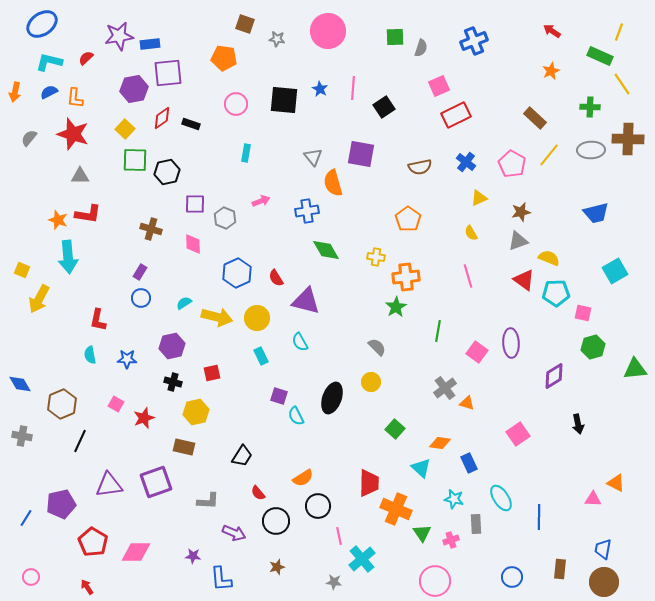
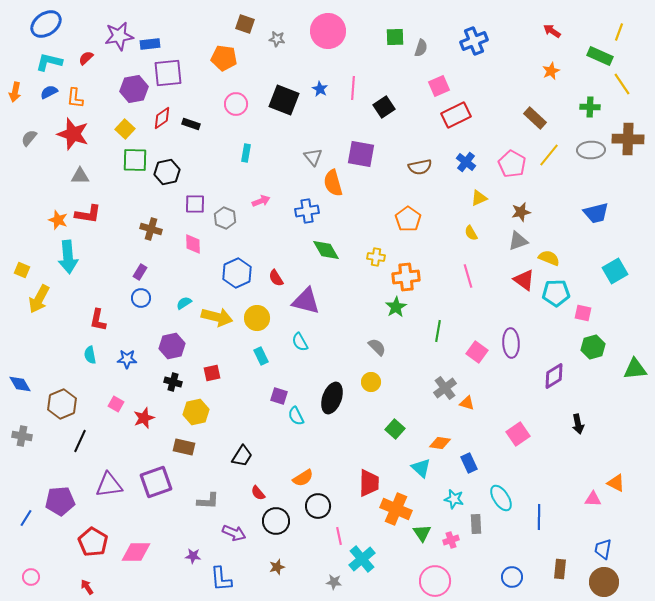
blue ellipse at (42, 24): moved 4 px right
black square at (284, 100): rotated 16 degrees clockwise
purple pentagon at (61, 504): moved 1 px left, 3 px up; rotated 8 degrees clockwise
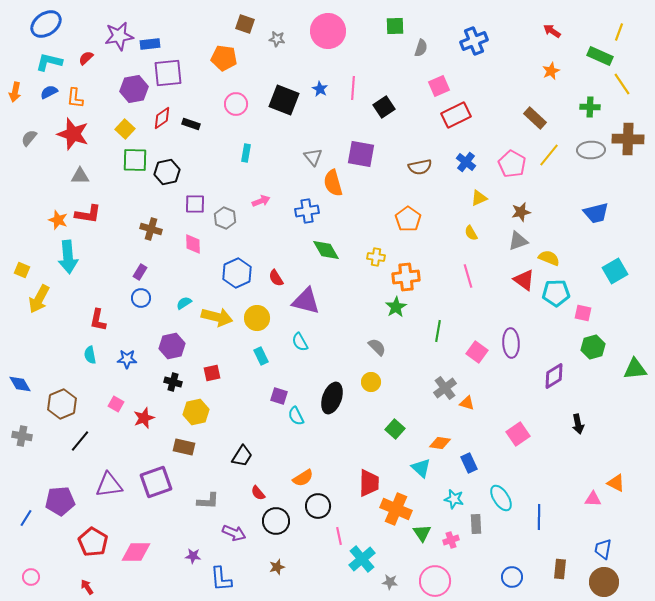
green square at (395, 37): moved 11 px up
black line at (80, 441): rotated 15 degrees clockwise
gray star at (334, 582): moved 56 px right
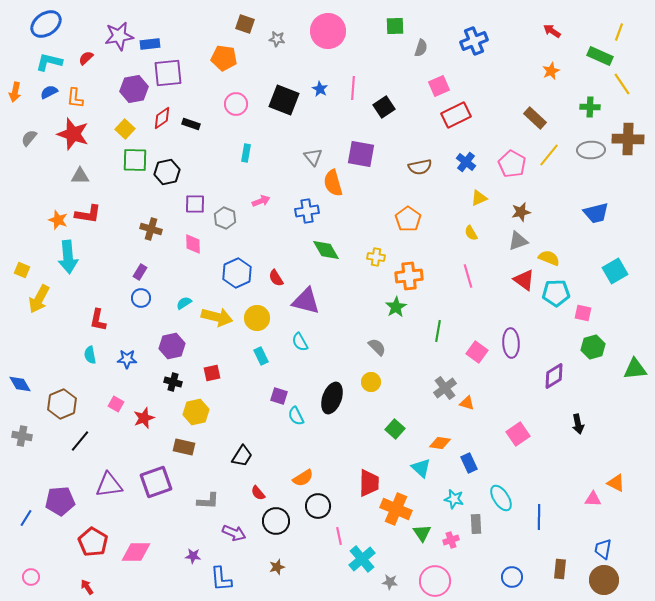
orange cross at (406, 277): moved 3 px right, 1 px up
brown circle at (604, 582): moved 2 px up
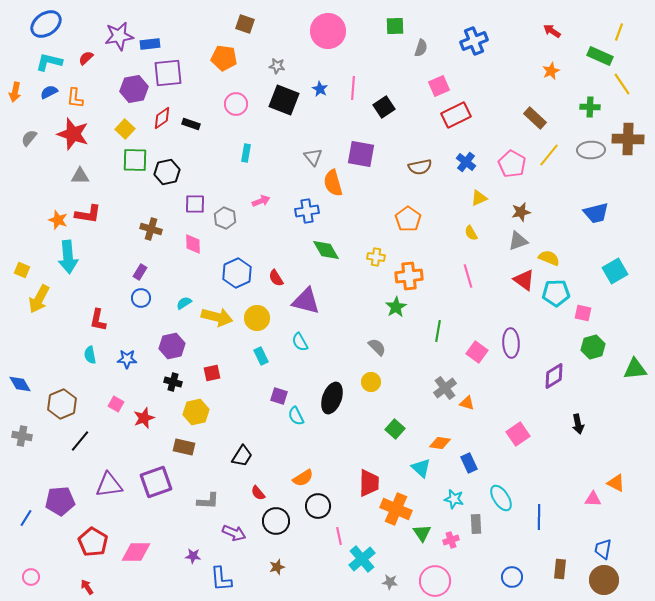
gray star at (277, 39): moved 27 px down
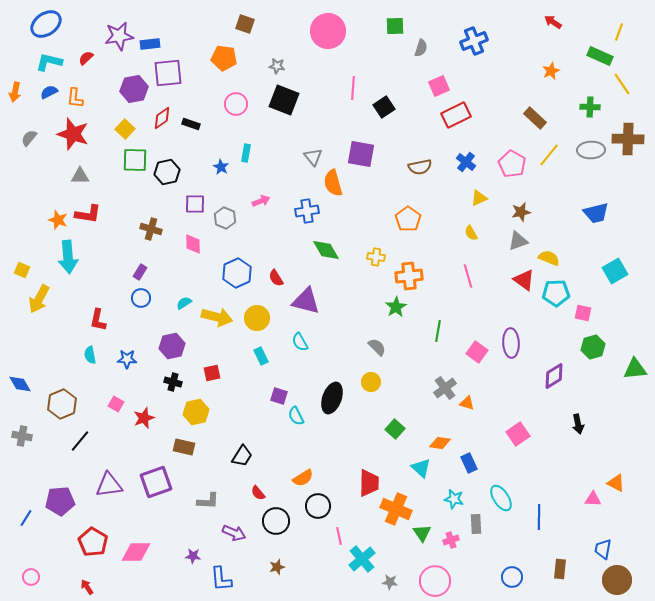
red arrow at (552, 31): moved 1 px right, 9 px up
blue star at (320, 89): moved 99 px left, 78 px down
brown circle at (604, 580): moved 13 px right
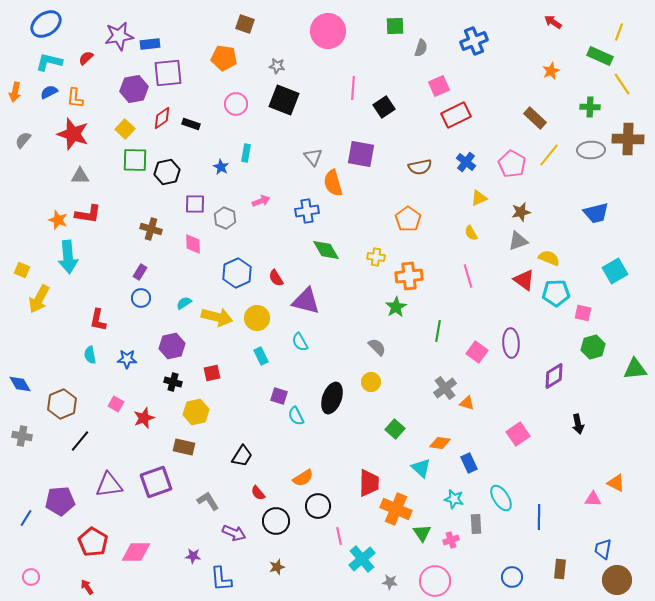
gray semicircle at (29, 138): moved 6 px left, 2 px down
gray L-shape at (208, 501): rotated 125 degrees counterclockwise
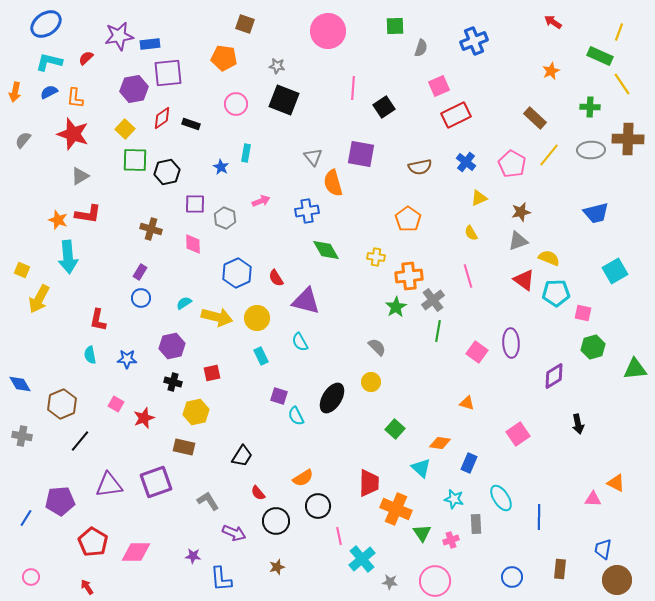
gray triangle at (80, 176): rotated 30 degrees counterclockwise
gray cross at (445, 388): moved 12 px left, 88 px up
black ellipse at (332, 398): rotated 12 degrees clockwise
blue rectangle at (469, 463): rotated 48 degrees clockwise
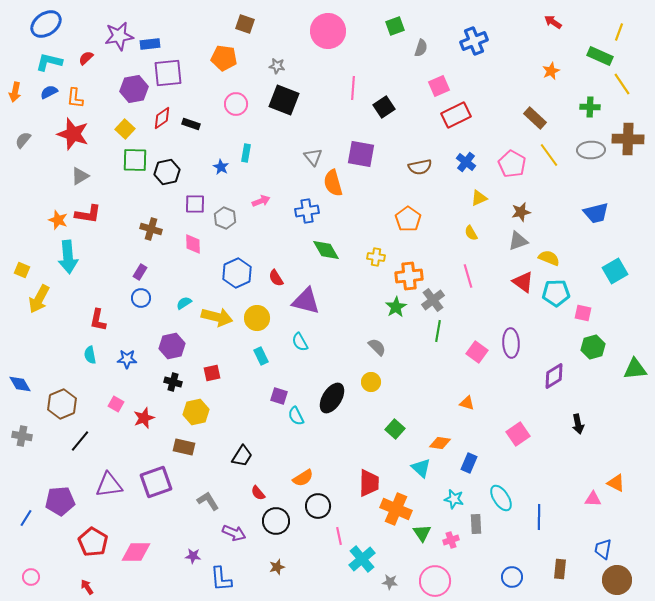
green square at (395, 26): rotated 18 degrees counterclockwise
yellow line at (549, 155): rotated 75 degrees counterclockwise
red triangle at (524, 280): moved 1 px left, 2 px down
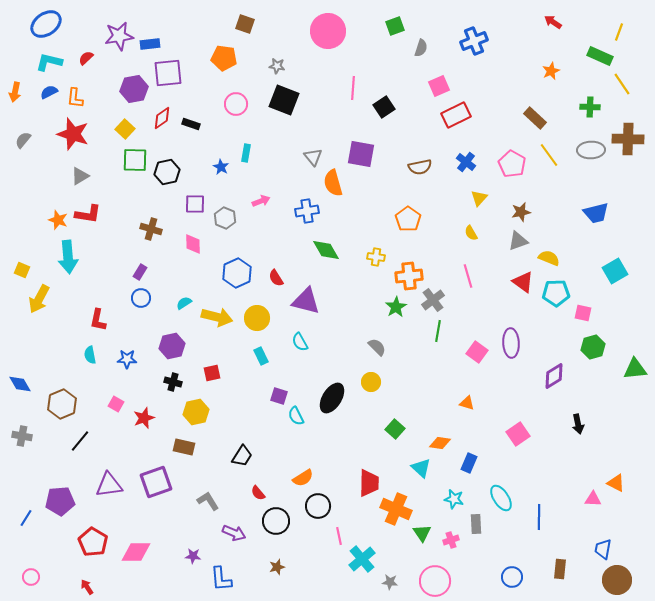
yellow triangle at (479, 198): rotated 24 degrees counterclockwise
